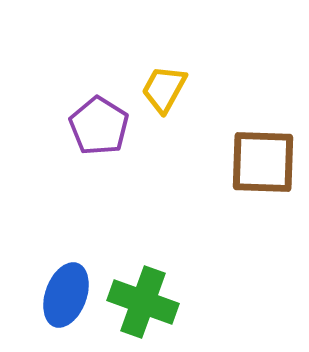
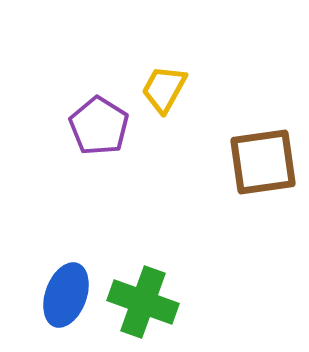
brown square: rotated 10 degrees counterclockwise
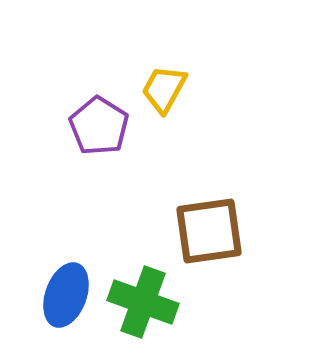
brown square: moved 54 px left, 69 px down
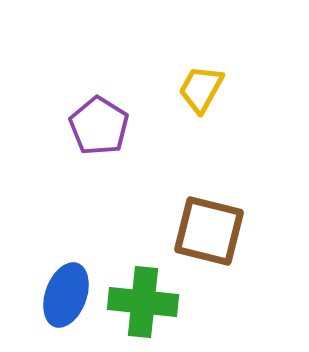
yellow trapezoid: moved 37 px right
brown square: rotated 22 degrees clockwise
green cross: rotated 14 degrees counterclockwise
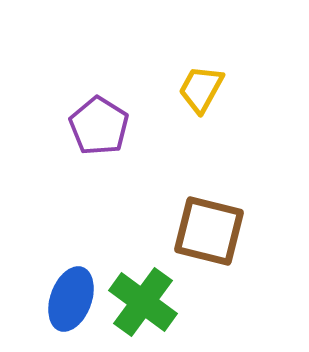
blue ellipse: moved 5 px right, 4 px down
green cross: rotated 30 degrees clockwise
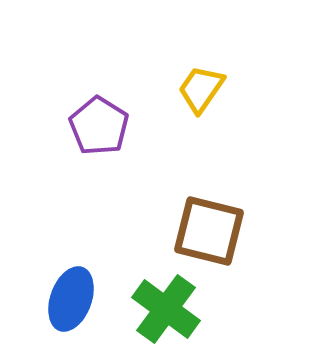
yellow trapezoid: rotated 6 degrees clockwise
green cross: moved 23 px right, 7 px down
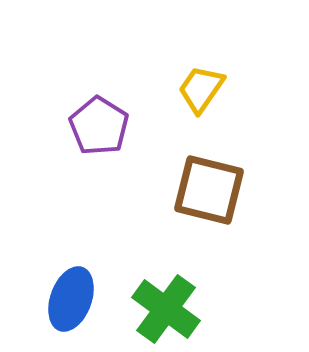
brown square: moved 41 px up
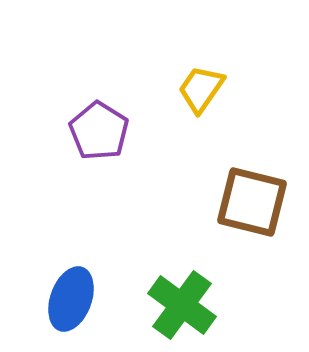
purple pentagon: moved 5 px down
brown square: moved 43 px right, 12 px down
green cross: moved 16 px right, 4 px up
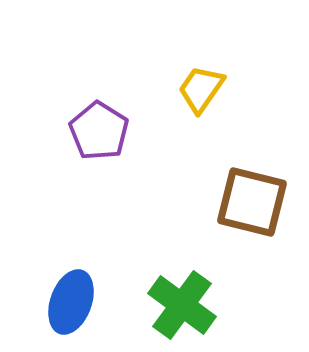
blue ellipse: moved 3 px down
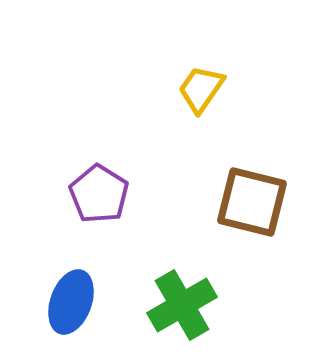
purple pentagon: moved 63 px down
green cross: rotated 24 degrees clockwise
